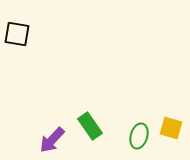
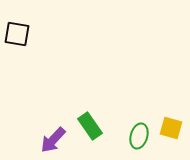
purple arrow: moved 1 px right
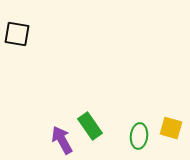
green ellipse: rotated 10 degrees counterclockwise
purple arrow: moved 9 px right; rotated 108 degrees clockwise
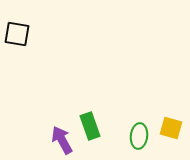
green rectangle: rotated 16 degrees clockwise
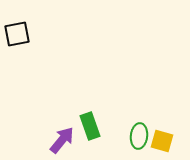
black square: rotated 20 degrees counterclockwise
yellow square: moved 9 px left, 13 px down
purple arrow: rotated 68 degrees clockwise
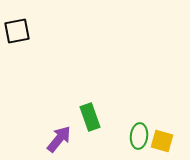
black square: moved 3 px up
green rectangle: moved 9 px up
purple arrow: moved 3 px left, 1 px up
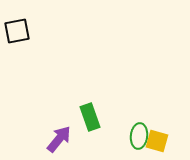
yellow square: moved 5 px left
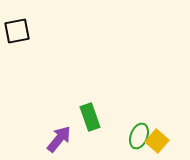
green ellipse: rotated 15 degrees clockwise
yellow square: rotated 25 degrees clockwise
